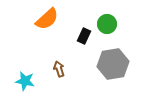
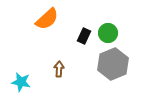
green circle: moved 1 px right, 9 px down
gray hexagon: rotated 12 degrees counterclockwise
brown arrow: rotated 21 degrees clockwise
cyan star: moved 4 px left, 1 px down
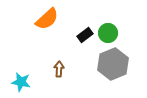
black rectangle: moved 1 px right, 1 px up; rotated 28 degrees clockwise
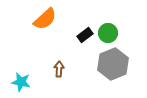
orange semicircle: moved 2 px left
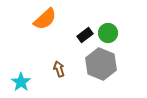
gray hexagon: moved 12 px left; rotated 16 degrees counterclockwise
brown arrow: rotated 21 degrees counterclockwise
cyan star: rotated 24 degrees clockwise
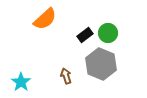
brown arrow: moved 7 px right, 7 px down
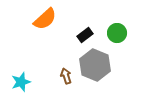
green circle: moved 9 px right
gray hexagon: moved 6 px left, 1 px down
cyan star: rotated 18 degrees clockwise
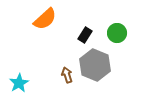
black rectangle: rotated 21 degrees counterclockwise
brown arrow: moved 1 px right, 1 px up
cyan star: moved 2 px left, 1 px down; rotated 12 degrees counterclockwise
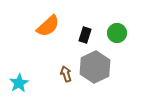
orange semicircle: moved 3 px right, 7 px down
black rectangle: rotated 14 degrees counterclockwise
gray hexagon: moved 2 px down; rotated 12 degrees clockwise
brown arrow: moved 1 px left, 1 px up
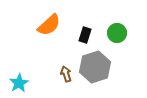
orange semicircle: moved 1 px right, 1 px up
gray hexagon: rotated 8 degrees clockwise
